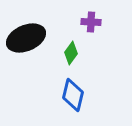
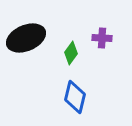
purple cross: moved 11 px right, 16 px down
blue diamond: moved 2 px right, 2 px down
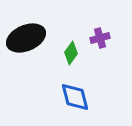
purple cross: moved 2 px left; rotated 18 degrees counterclockwise
blue diamond: rotated 28 degrees counterclockwise
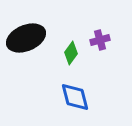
purple cross: moved 2 px down
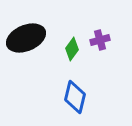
green diamond: moved 1 px right, 4 px up
blue diamond: rotated 28 degrees clockwise
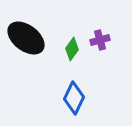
black ellipse: rotated 60 degrees clockwise
blue diamond: moved 1 px left, 1 px down; rotated 12 degrees clockwise
